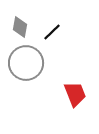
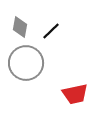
black line: moved 1 px left, 1 px up
red trapezoid: rotated 100 degrees clockwise
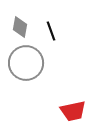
black line: rotated 66 degrees counterclockwise
red trapezoid: moved 2 px left, 17 px down
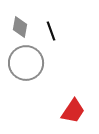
red trapezoid: rotated 44 degrees counterclockwise
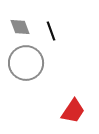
gray diamond: rotated 30 degrees counterclockwise
